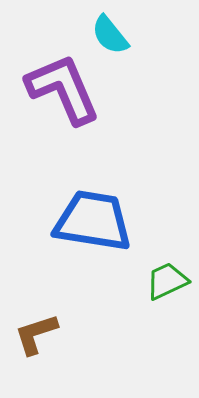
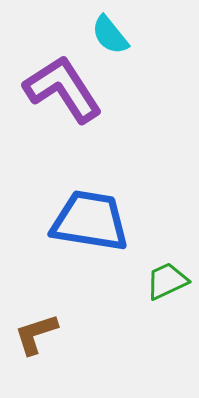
purple L-shape: rotated 10 degrees counterclockwise
blue trapezoid: moved 3 px left
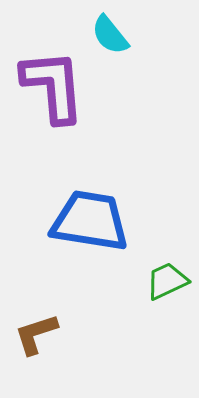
purple L-shape: moved 10 px left, 3 px up; rotated 28 degrees clockwise
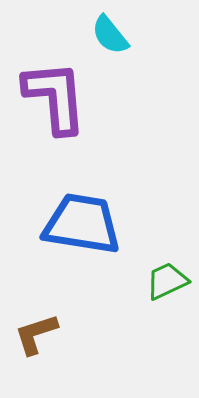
purple L-shape: moved 2 px right, 11 px down
blue trapezoid: moved 8 px left, 3 px down
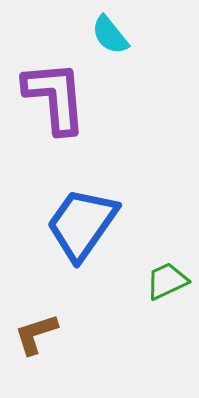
blue trapezoid: rotated 64 degrees counterclockwise
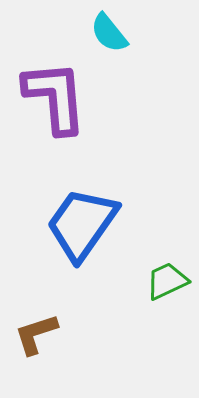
cyan semicircle: moved 1 px left, 2 px up
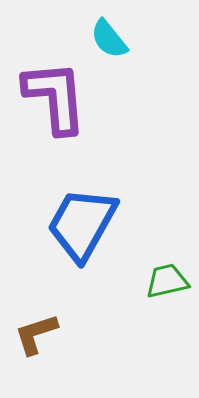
cyan semicircle: moved 6 px down
blue trapezoid: rotated 6 degrees counterclockwise
green trapezoid: rotated 12 degrees clockwise
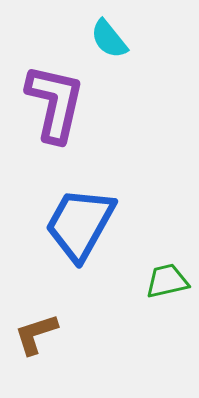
purple L-shape: moved 6 px down; rotated 18 degrees clockwise
blue trapezoid: moved 2 px left
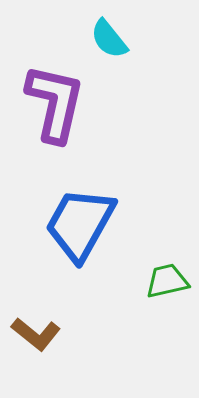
brown L-shape: rotated 123 degrees counterclockwise
